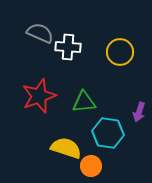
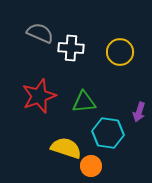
white cross: moved 3 px right, 1 px down
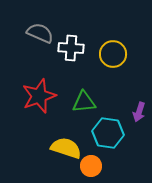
yellow circle: moved 7 px left, 2 px down
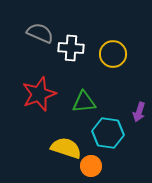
red star: moved 2 px up
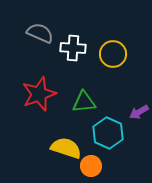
white cross: moved 2 px right
purple arrow: rotated 42 degrees clockwise
cyan hexagon: rotated 16 degrees clockwise
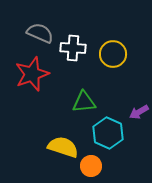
red star: moved 7 px left, 20 px up
yellow semicircle: moved 3 px left, 1 px up
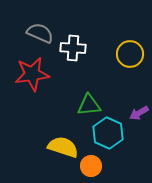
yellow circle: moved 17 px right
red star: rotated 12 degrees clockwise
green triangle: moved 5 px right, 3 px down
purple arrow: moved 1 px down
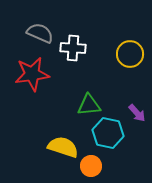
purple arrow: moved 2 px left; rotated 102 degrees counterclockwise
cyan hexagon: rotated 12 degrees counterclockwise
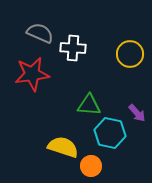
green triangle: rotated 10 degrees clockwise
cyan hexagon: moved 2 px right
